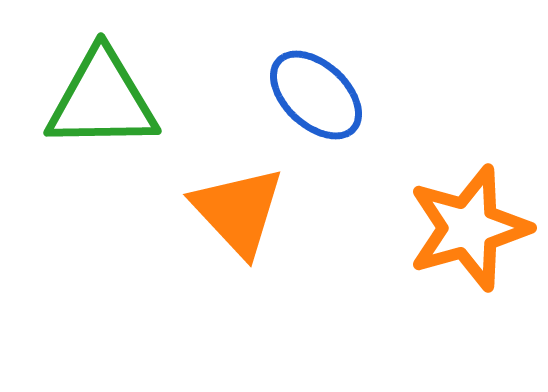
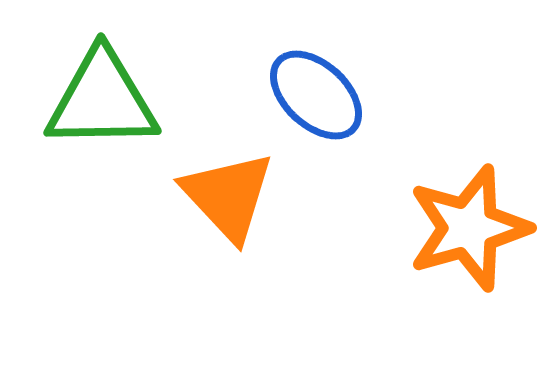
orange triangle: moved 10 px left, 15 px up
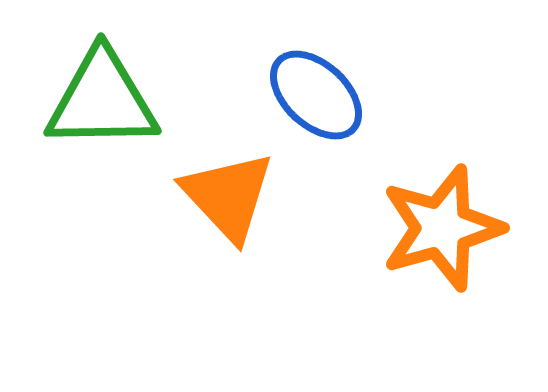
orange star: moved 27 px left
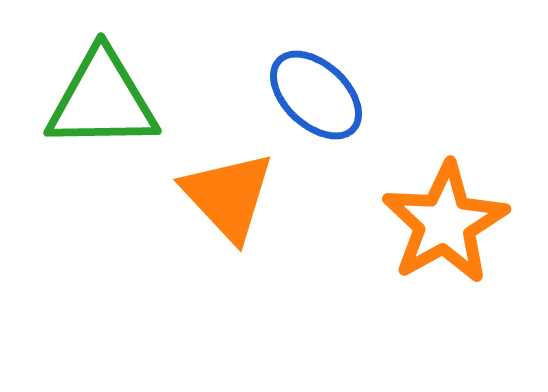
orange star: moved 3 px right, 5 px up; rotated 13 degrees counterclockwise
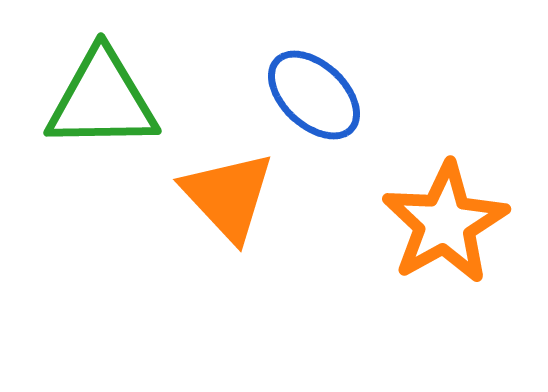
blue ellipse: moved 2 px left
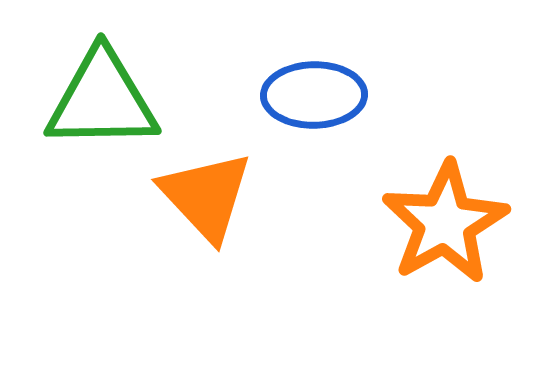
blue ellipse: rotated 44 degrees counterclockwise
orange triangle: moved 22 px left
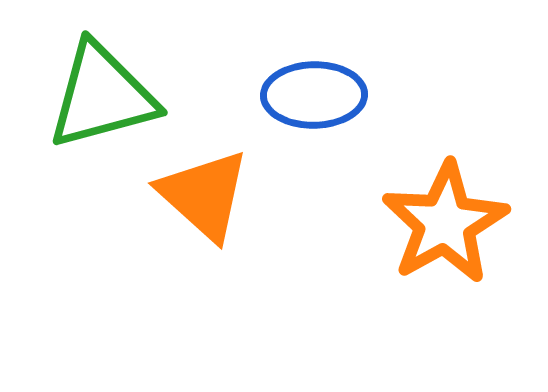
green triangle: moved 4 px up; rotated 14 degrees counterclockwise
orange triangle: moved 2 px left, 1 px up; rotated 5 degrees counterclockwise
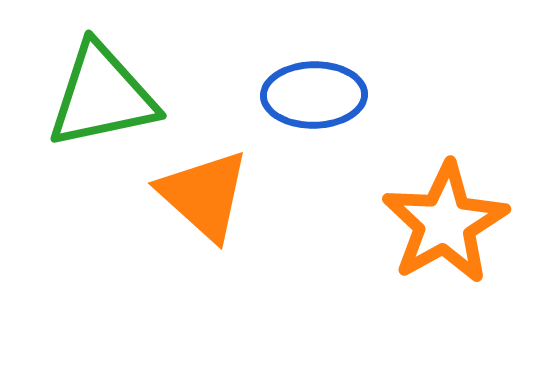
green triangle: rotated 3 degrees clockwise
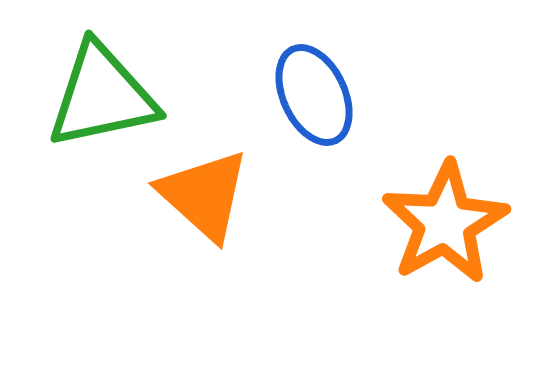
blue ellipse: rotated 66 degrees clockwise
